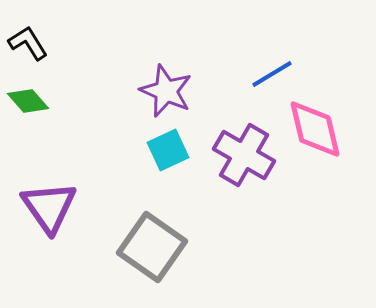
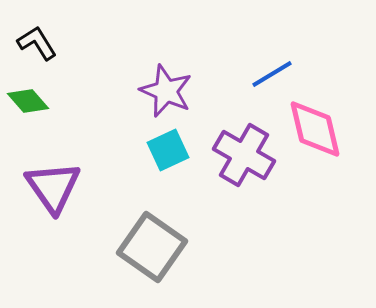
black L-shape: moved 9 px right
purple triangle: moved 4 px right, 20 px up
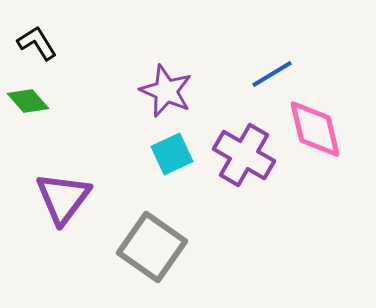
cyan square: moved 4 px right, 4 px down
purple triangle: moved 10 px right, 11 px down; rotated 12 degrees clockwise
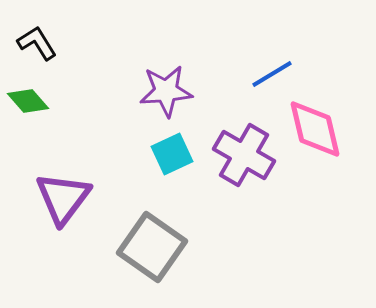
purple star: rotated 28 degrees counterclockwise
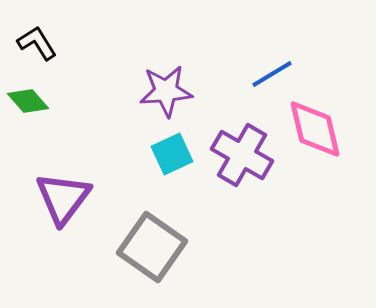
purple cross: moved 2 px left
